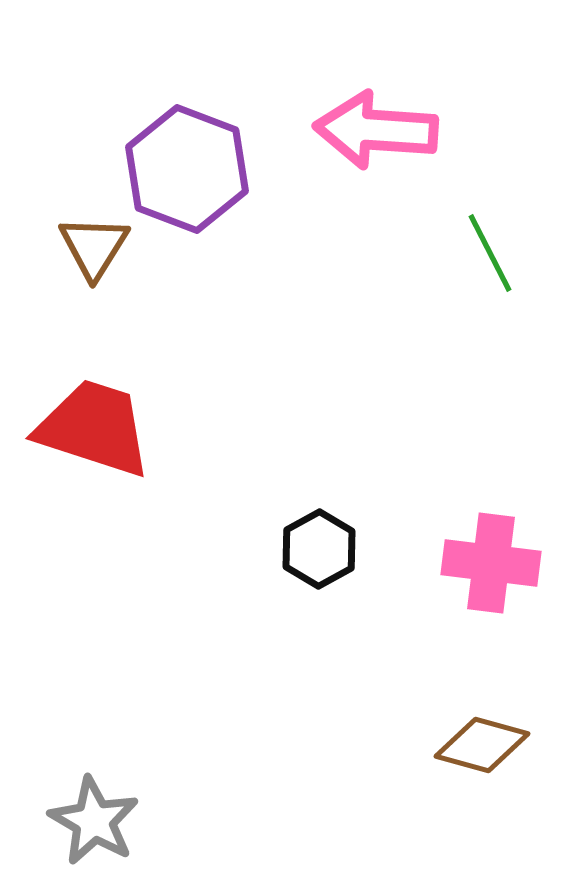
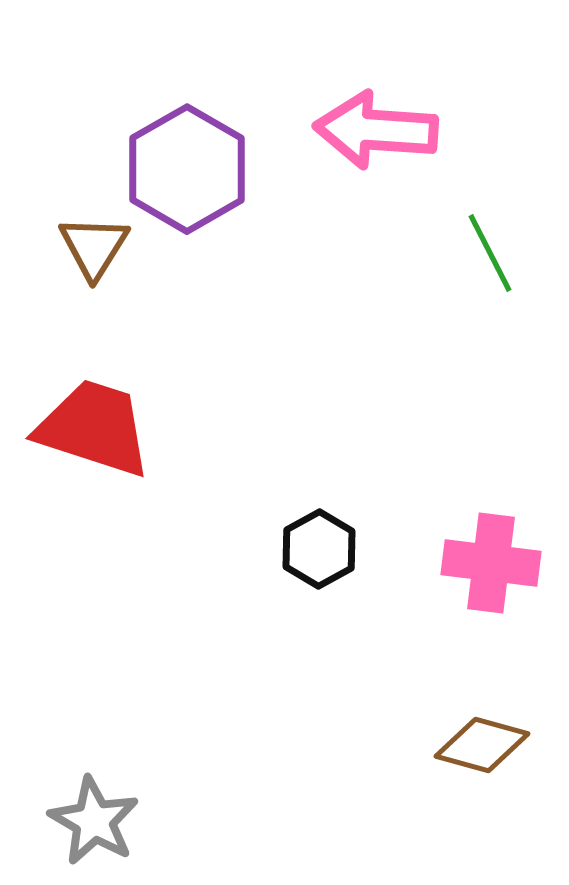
purple hexagon: rotated 9 degrees clockwise
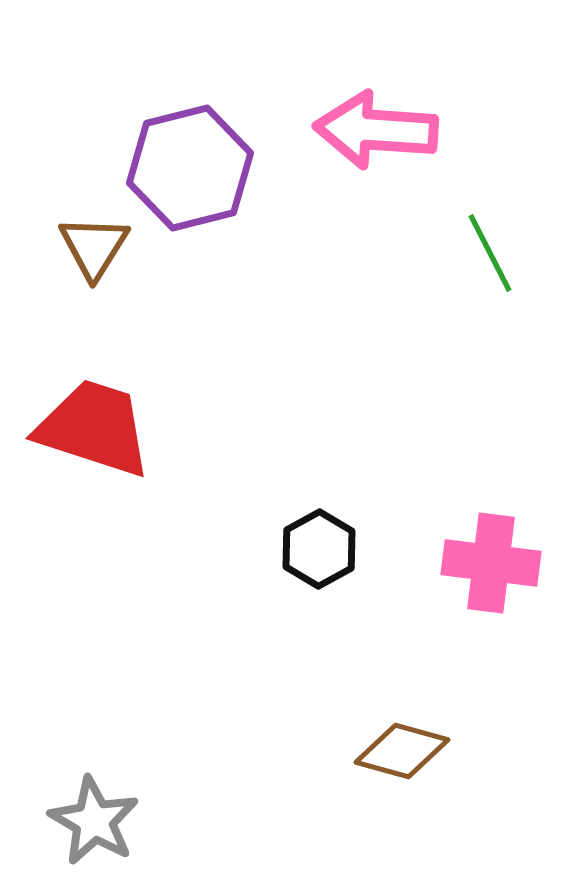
purple hexagon: moved 3 px right, 1 px up; rotated 16 degrees clockwise
brown diamond: moved 80 px left, 6 px down
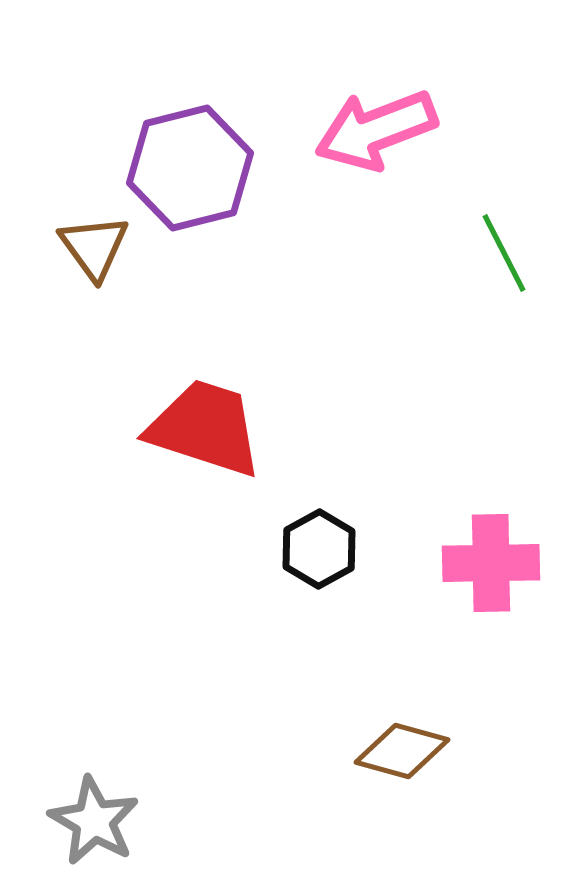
pink arrow: rotated 25 degrees counterclockwise
brown triangle: rotated 8 degrees counterclockwise
green line: moved 14 px right
red trapezoid: moved 111 px right
pink cross: rotated 8 degrees counterclockwise
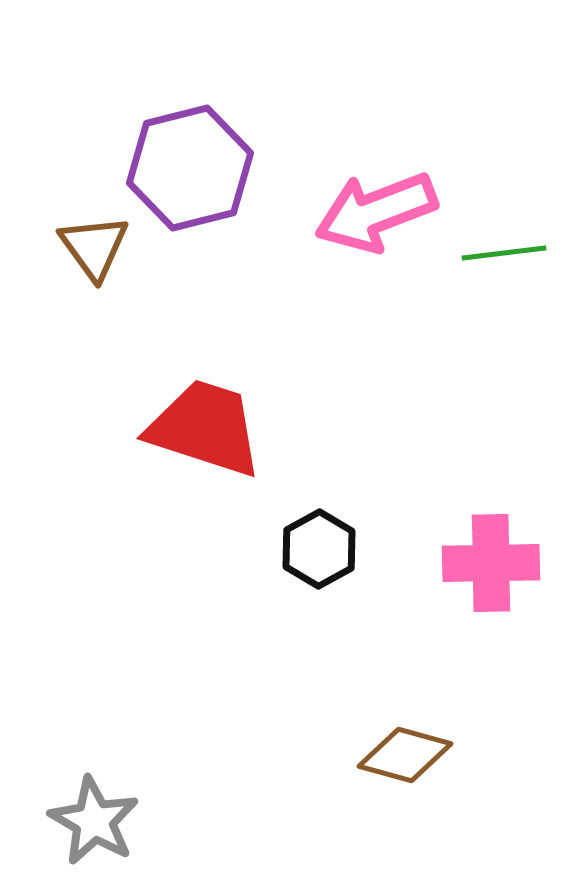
pink arrow: moved 82 px down
green line: rotated 70 degrees counterclockwise
brown diamond: moved 3 px right, 4 px down
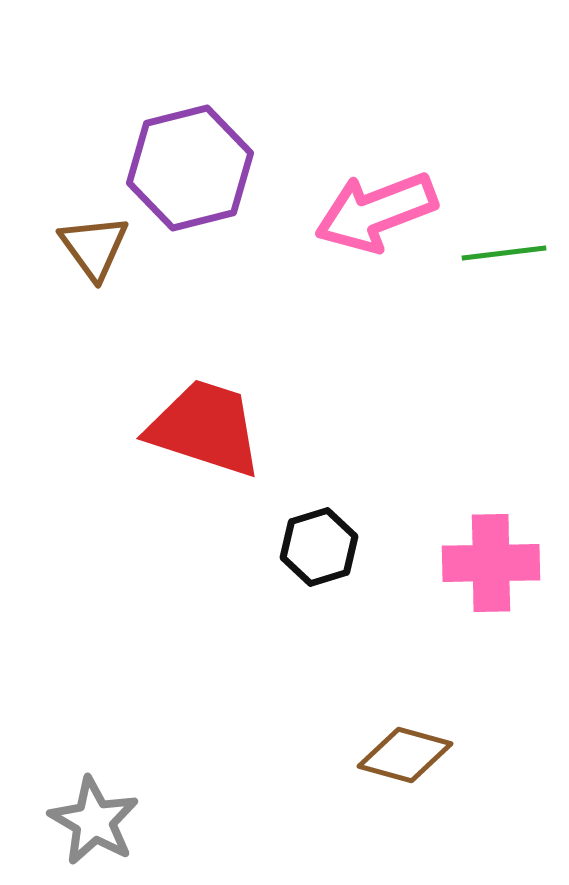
black hexagon: moved 2 px up; rotated 12 degrees clockwise
